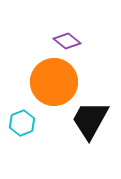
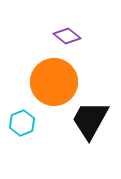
purple diamond: moved 5 px up
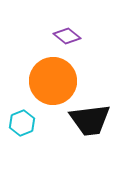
orange circle: moved 1 px left, 1 px up
black trapezoid: rotated 126 degrees counterclockwise
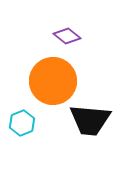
black trapezoid: rotated 12 degrees clockwise
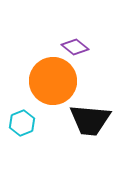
purple diamond: moved 8 px right, 11 px down
